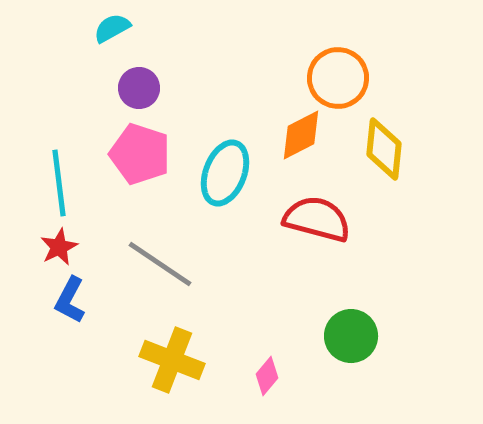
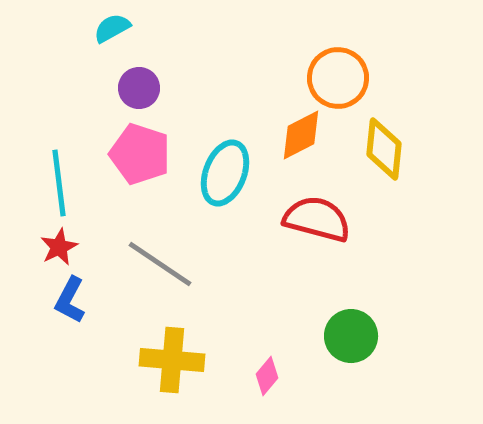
yellow cross: rotated 16 degrees counterclockwise
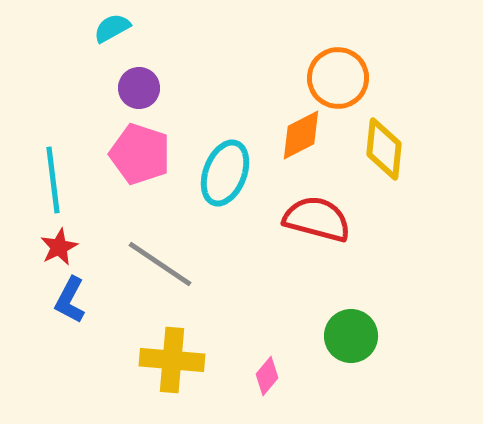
cyan line: moved 6 px left, 3 px up
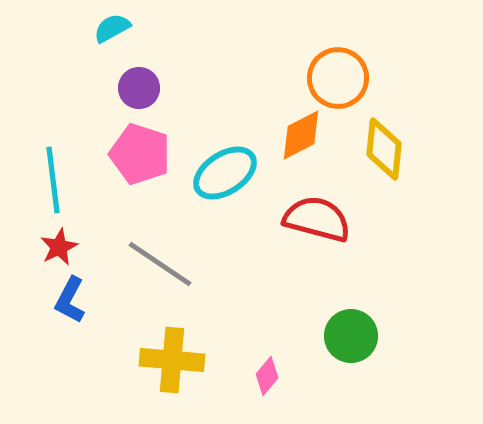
cyan ellipse: rotated 36 degrees clockwise
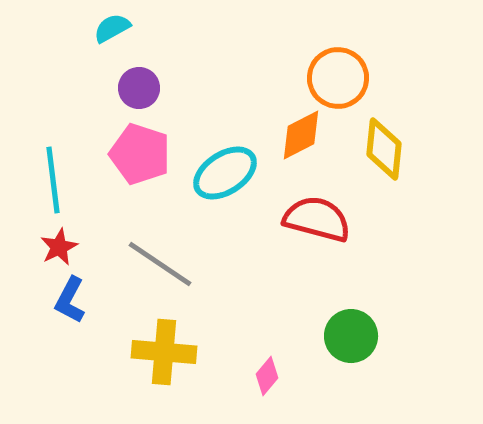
yellow cross: moved 8 px left, 8 px up
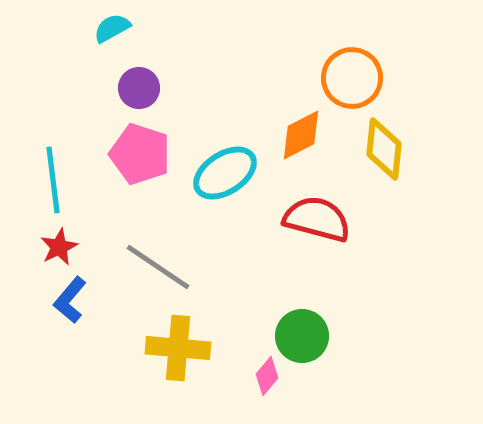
orange circle: moved 14 px right
gray line: moved 2 px left, 3 px down
blue L-shape: rotated 12 degrees clockwise
green circle: moved 49 px left
yellow cross: moved 14 px right, 4 px up
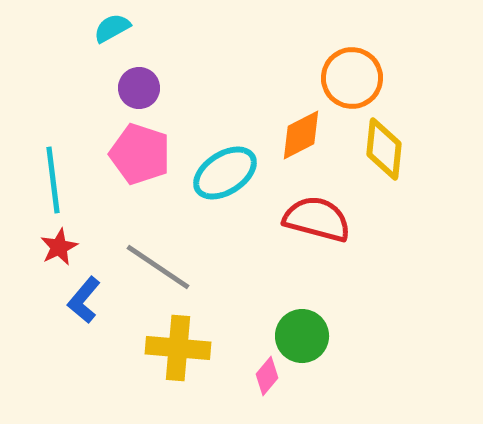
blue L-shape: moved 14 px right
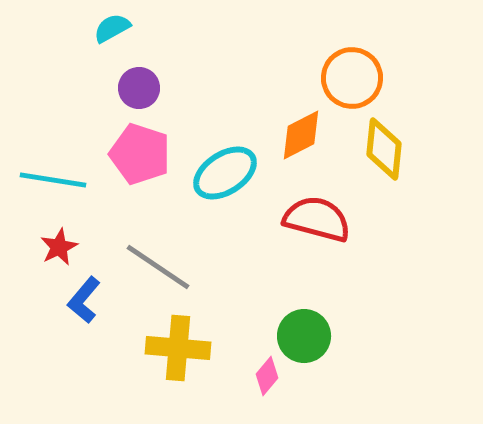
cyan line: rotated 74 degrees counterclockwise
green circle: moved 2 px right
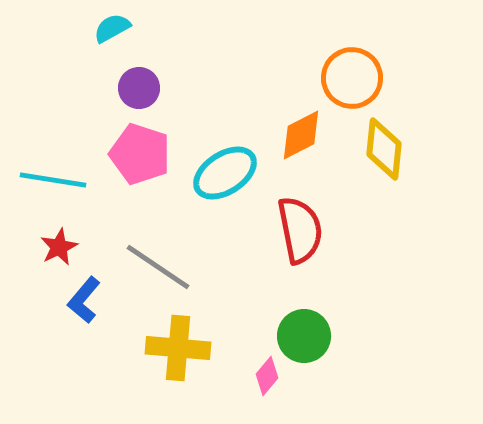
red semicircle: moved 17 px left, 11 px down; rotated 64 degrees clockwise
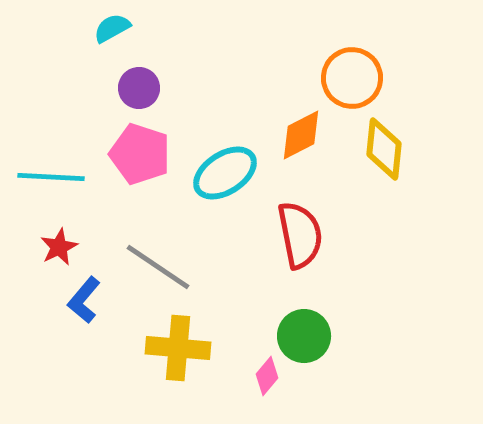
cyan line: moved 2 px left, 3 px up; rotated 6 degrees counterclockwise
red semicircle: moved 5 px down
